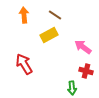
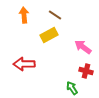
red arrow: rotated 60 degrees counterclockwise
green arrow: rotated 152 degrees clockwise
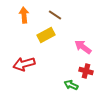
yellow rectangle: moved 3 px left
red arrow: rotated 15 degrees counterclockwise
green arrow: moved 1 px left, 3 px up; rotated 32 degrees counterclockwise
